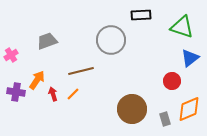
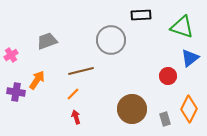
red circle: moved 4 px left, 5 px up
red arrow: moved 23 px right, 23 px down
orange diamond: rotated 40 degrees counterclockwise
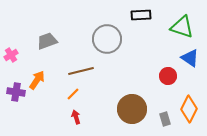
gray circle: moved 4 px left, 1 px up
blue triangle: rotated 48 degrees counterclockwise
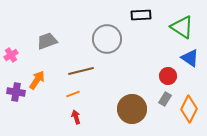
green triangle: rotated 15 degrees clockwise
orange line: rotated 24 degrees clockwise
gray rectangle: moved 20 px up; rotated 48 degrees clockwise
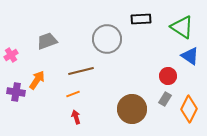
black rectangle: moved 4 px down
blue triangle: moved 2 px up
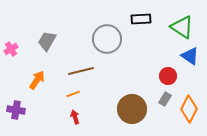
gray trapezoid: rotated 40 degrees counterclockwise
pink cross: moved 6 px up
purple cross: moved 18 px down
red arrow: moved 1 px left
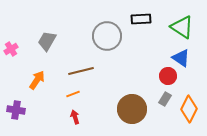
gray circle: moved 3 px up
blue triangle: moved 9 px left, 2 px down
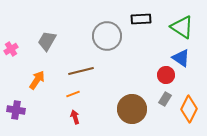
red circle: moved 2 px left, 1 px up
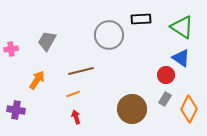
gray circle: moved 2 px right, 1 px up
pink cross: rotated 24 degrees clockwise
red arrow: moved 1 px right
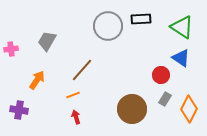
gray circle: moved 1 px left, 9 px up
brown line: moved 1 px right, 1 px up; rotated 35 degrees counterclockwise
red circle: moved 5 px left
orange line: moved 1 px down
purple cross: moved 3 px right
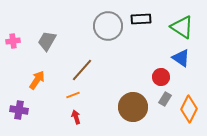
pink cross: moved 2 px right, 8 px up
red circle: moved 2 px down
brown circle: moved 1 px right, 2 px up
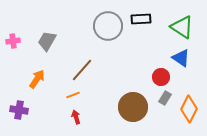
orange arrow: moved 1 px up
gray rectangle: moved 1 px up
